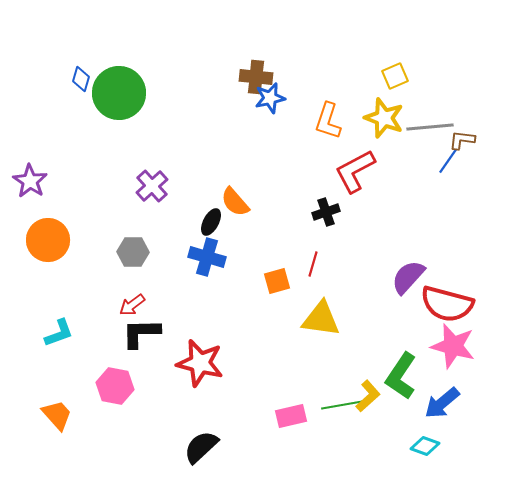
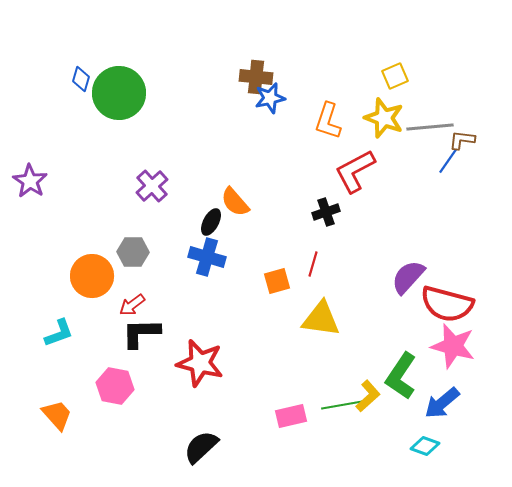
orange circle: moved 44 px right, 36 px down
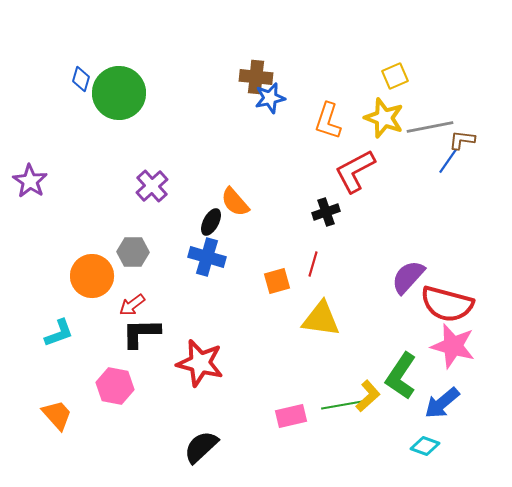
gray line: rotated 6 degrees counterclockwise
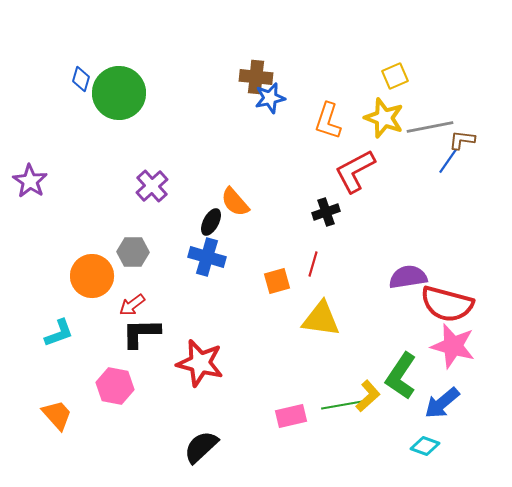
purple semicircle: rotated 39 degrees clockwise
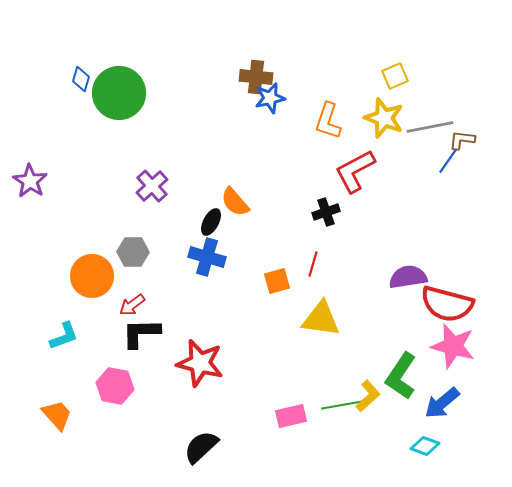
cyan L-shape: moved 5 px right, 3 px down
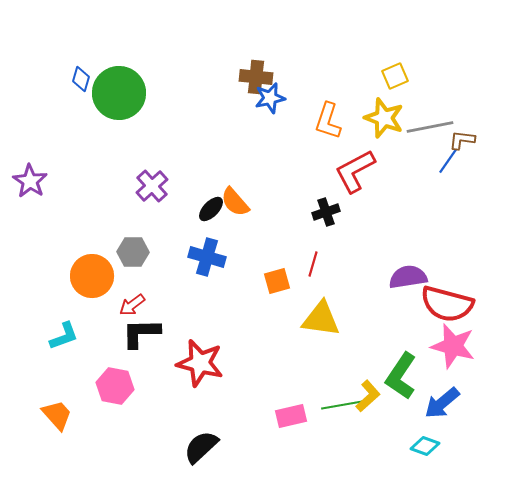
black ellipse: moved 13 px up; rotated 16 degrees clockwise
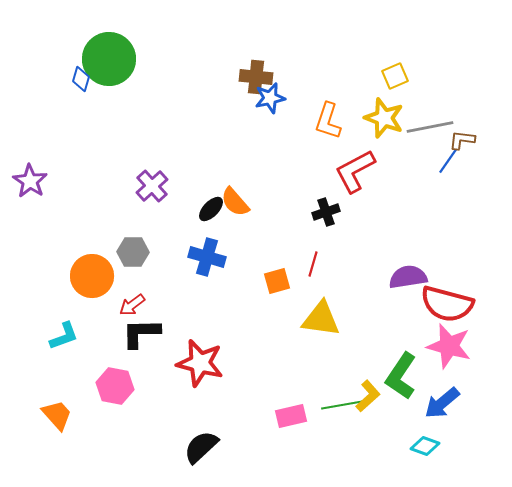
green circle: moved 10 px left, 34 px up
pink star: moved 4 px left
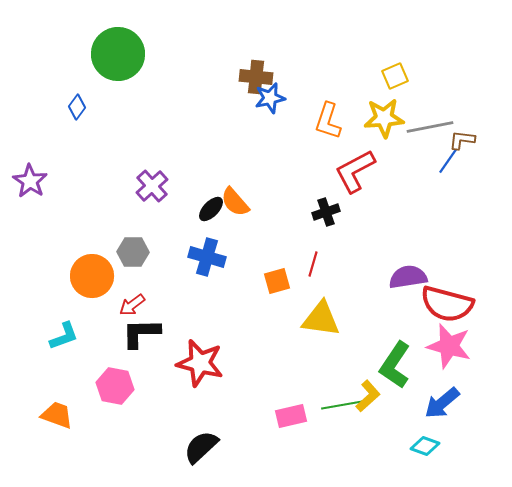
green circle: moved 9 px right, 5 px up
blue diamond: moved 4 px left, 28 px down; rotated 20 degrees clockwise
yellow star: rotated 24 degrees counterclockwise
green L-shape: moved 6 px left, 11 px up
orange trapezoid: rotated 28 degrees counterclockwise
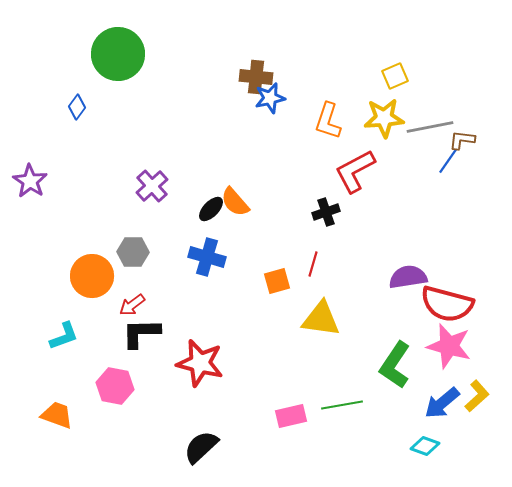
yellow L-shape: moved 109 px right
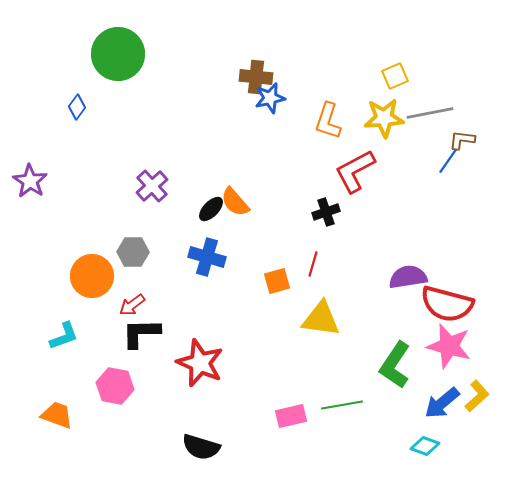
gray line: moved 14 px up
red star: rotated 9 degrees clockwise
black semicircle: rotated 120 degrees counterclockwise
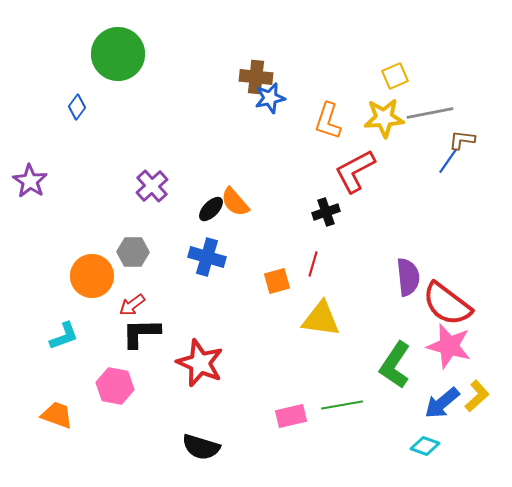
purple semicircle: rotated 93 degrees clockwise
red semicircle: rotated 22 degrees clockwise
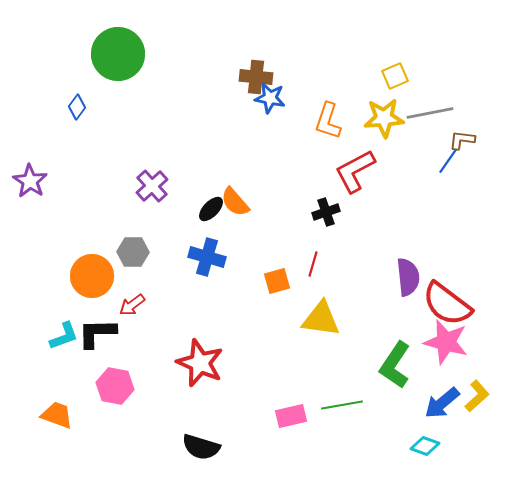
blue star: rotated 24 degrees clockwise
black L-shape: moved 44 px left
pink star: moved 3 px left, 4 px up
